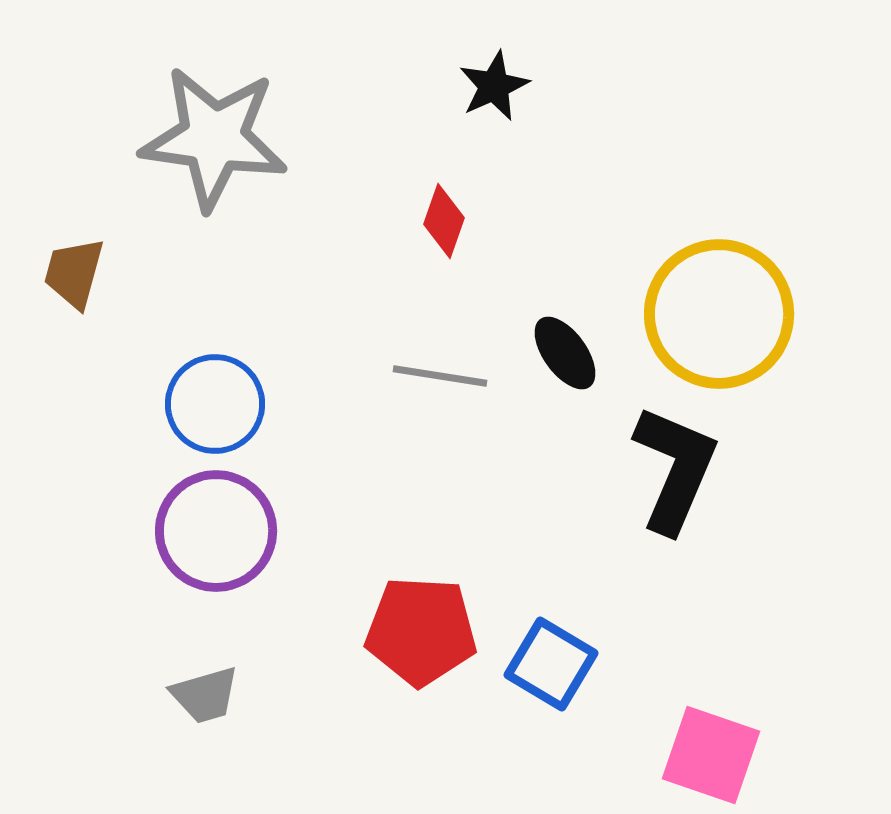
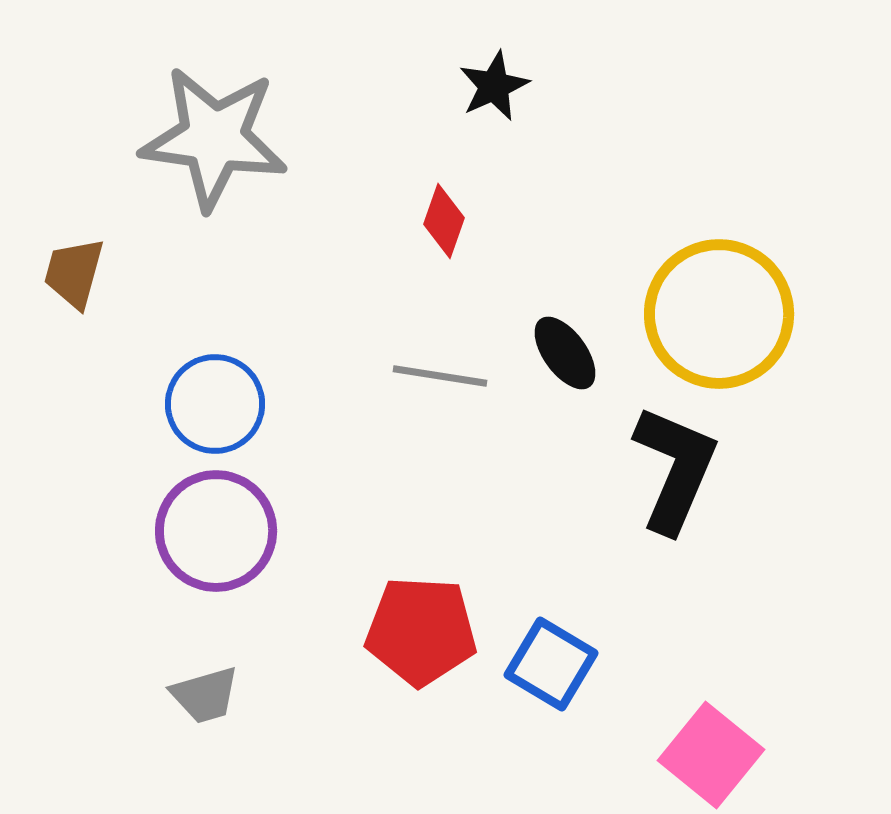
pink square: rotated 20 degrees clockwise
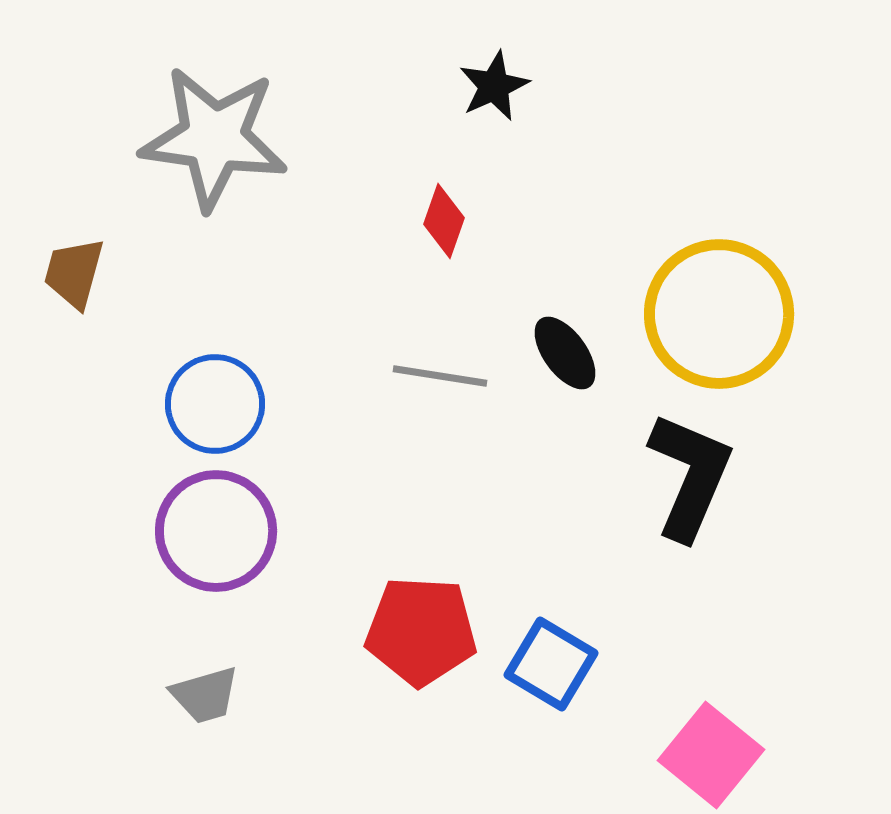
black L-shape: moved 15 px right, 7 px down
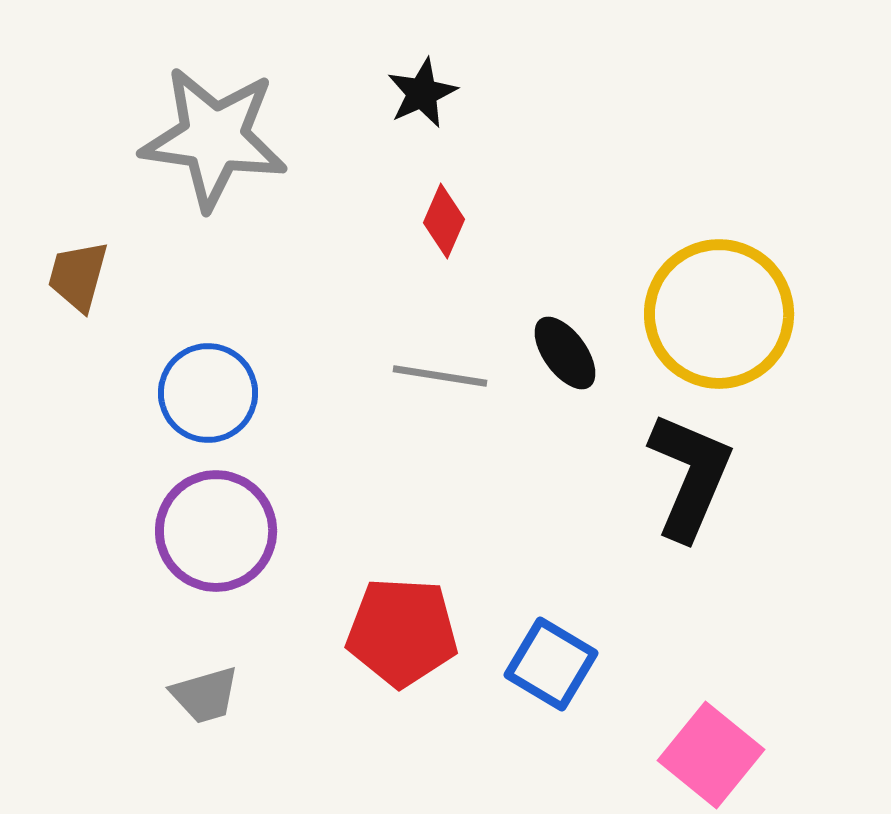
black star: moved 72 px left, 7 px down
red diamond: rotated 4 degrees clockwise
brown trapezoid: moved 4 px right, 3 px down
blue circle: moved 7 px left, 11 px up
red pentagon: moved 19 px left, 1 px down
